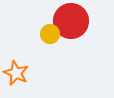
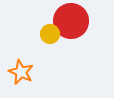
orange star: moved 5 px right, 1 px up
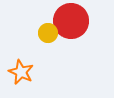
yellow circle: moved 2 px left, 1 px up
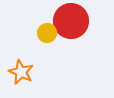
yellow circle: moved 1 px left
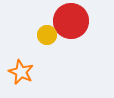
yellow circle: moved 2 px down
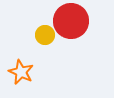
yellow circle: moved 2 px left
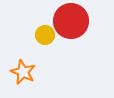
orange star: moved 2 px right
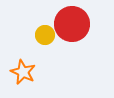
red circle: moved 1 px right, 3 px down
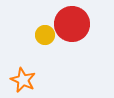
orange star: moved 8 px down
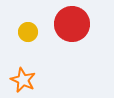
yellow circle: moved 17 px left, 3 px up
